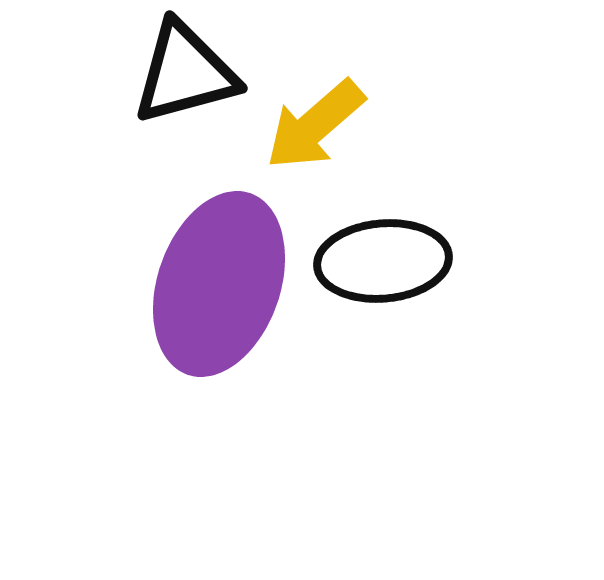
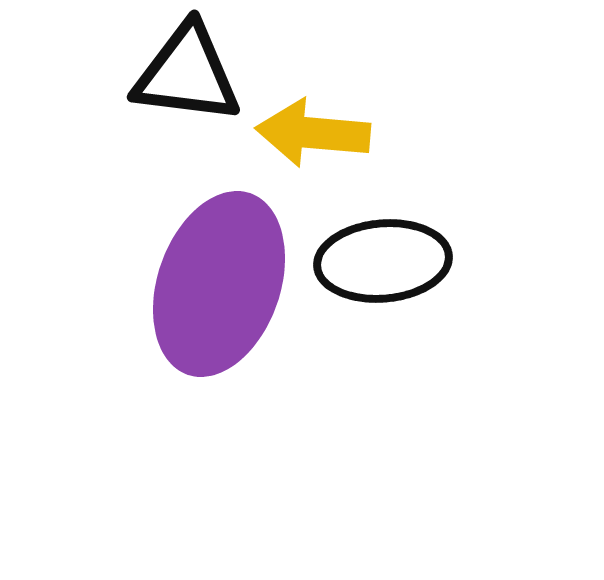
black triangle: moved 2 px right, 1 px down; rotated 22 degrees clockwise
yellow arrow: moved 2 px left, 8 px down; rotated 46 degrees clockwise
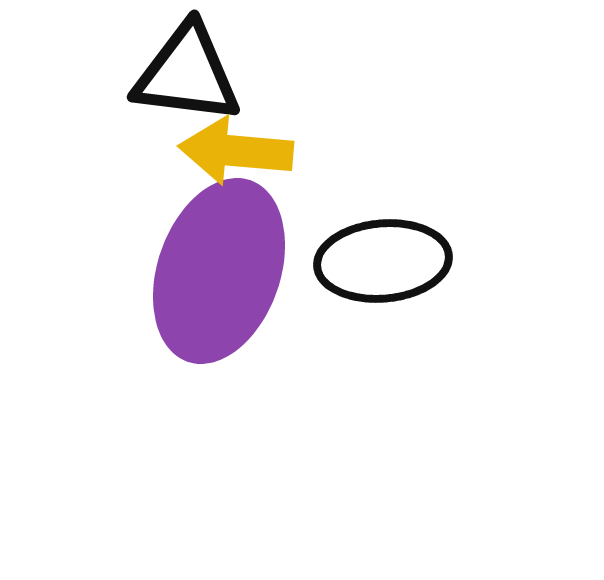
yellow arrow: moved 77 px left, 18 px down
purple ellipse: moved 13 px up
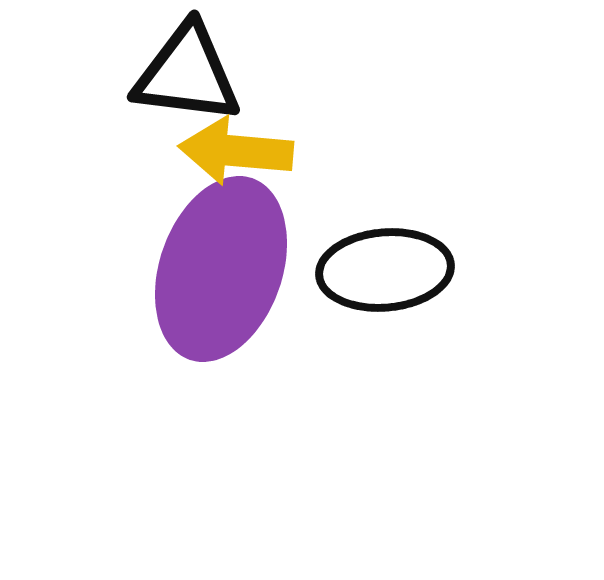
black ellipse: moved 2 px right, 9 px down
purple ellipse: moved 2 px right, 2 px up
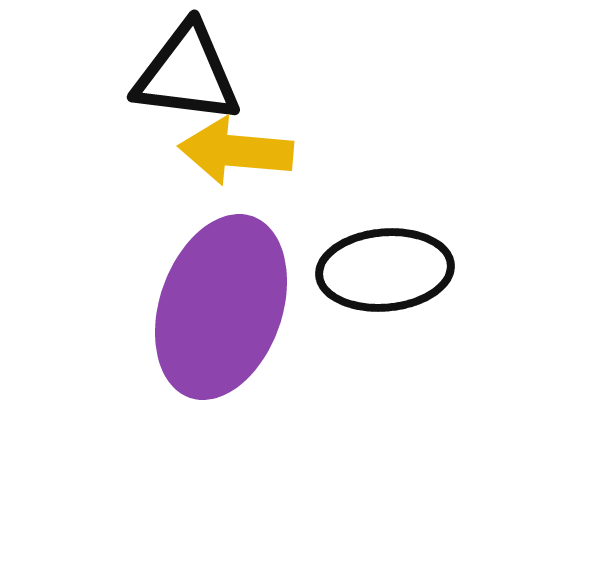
purple ellipse: moved 38 px down
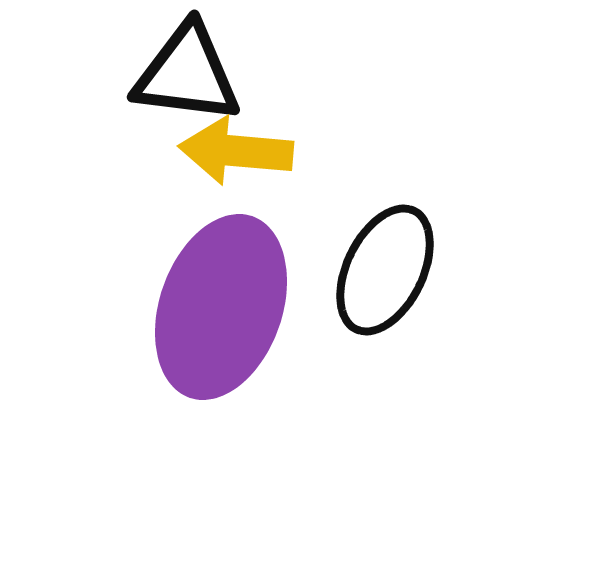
black ellipse: rotated 59 degrees counterclockwise
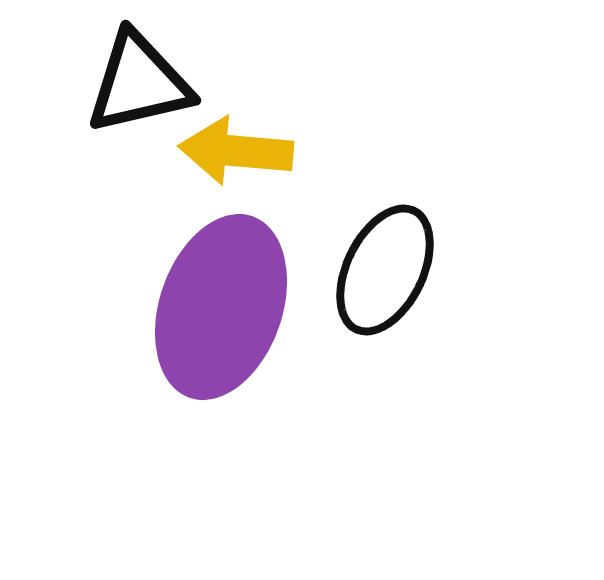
black triangle: moved 48 px left, 9 px down; rotated 20 degrees counterclockwise
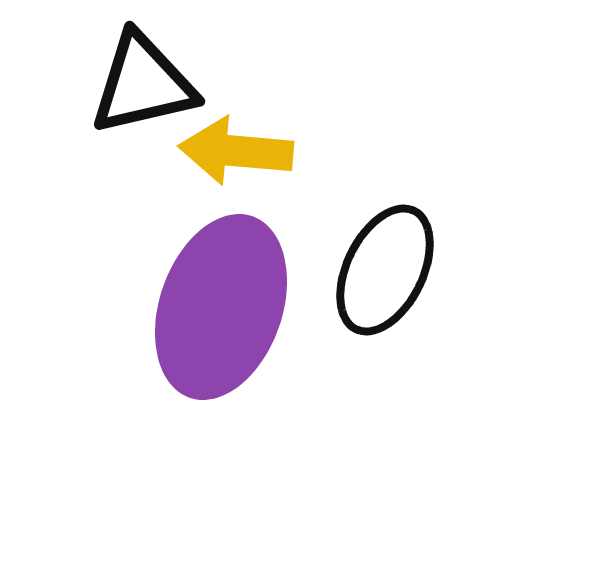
black triangle: moved 4 px right, 1 px down
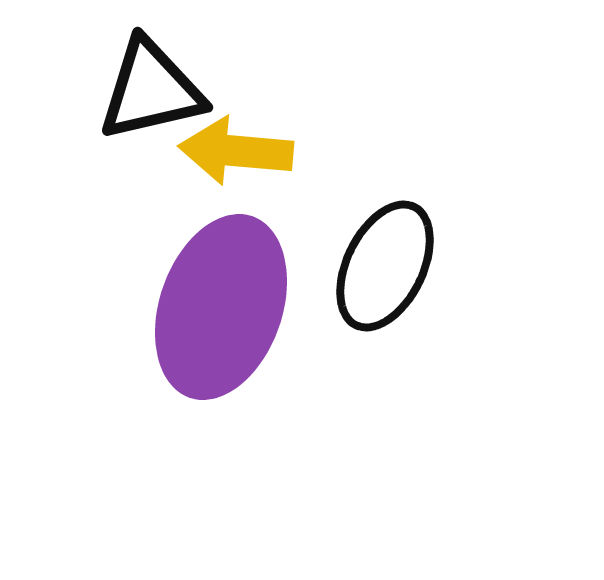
black triangle: moved 8 px right, 6 px down
black ellipse: moved 4 px up
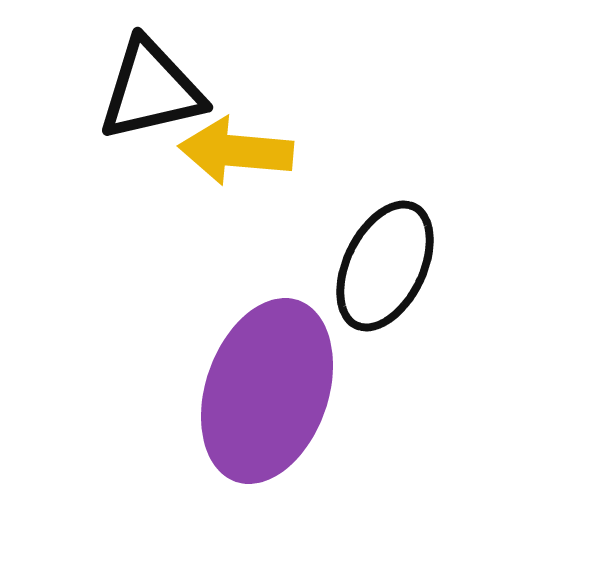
purple ellipse: moved 46 px right, 84 px down
